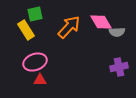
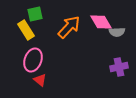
pink ellipse: moved 2 px left, 2 px up; rotated 50 degrees counterclockwise
red triangle: rotated 40 degrees clockwise
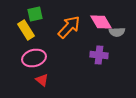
pink ellipse: moved 1 px right, 2 px up; rotated 55 degrees clockwise
purple cross: moved 20 px left, 12 px up; rotated 18 degrees clockwise
red triangle: moved 2 px right
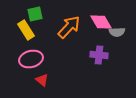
pink ellipse: moved 3 px left, 1 px down
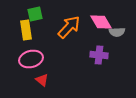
yellow rectangle: rotated 24 degrees clockwise
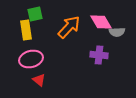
red triangle: moved 3 px left
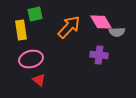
yellow rectangle: moved 5 px left
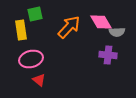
purple cross: moved 9 px right
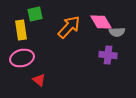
pink ellipse: moved 9 px left, 1 px up
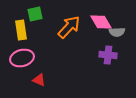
red triangle: rotated 16 degrees counterclockwise
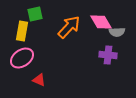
yellow rectangle: moved 1 px right, 1 px down; rotated 18 degrees clockwise
pink ellipse: rotated 20 degrees counterclockwise
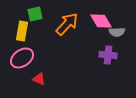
pink diamond: moved 1 px up
orange arrow: moved 2 px left, 3 px up
red triangle: moved 1 px up
